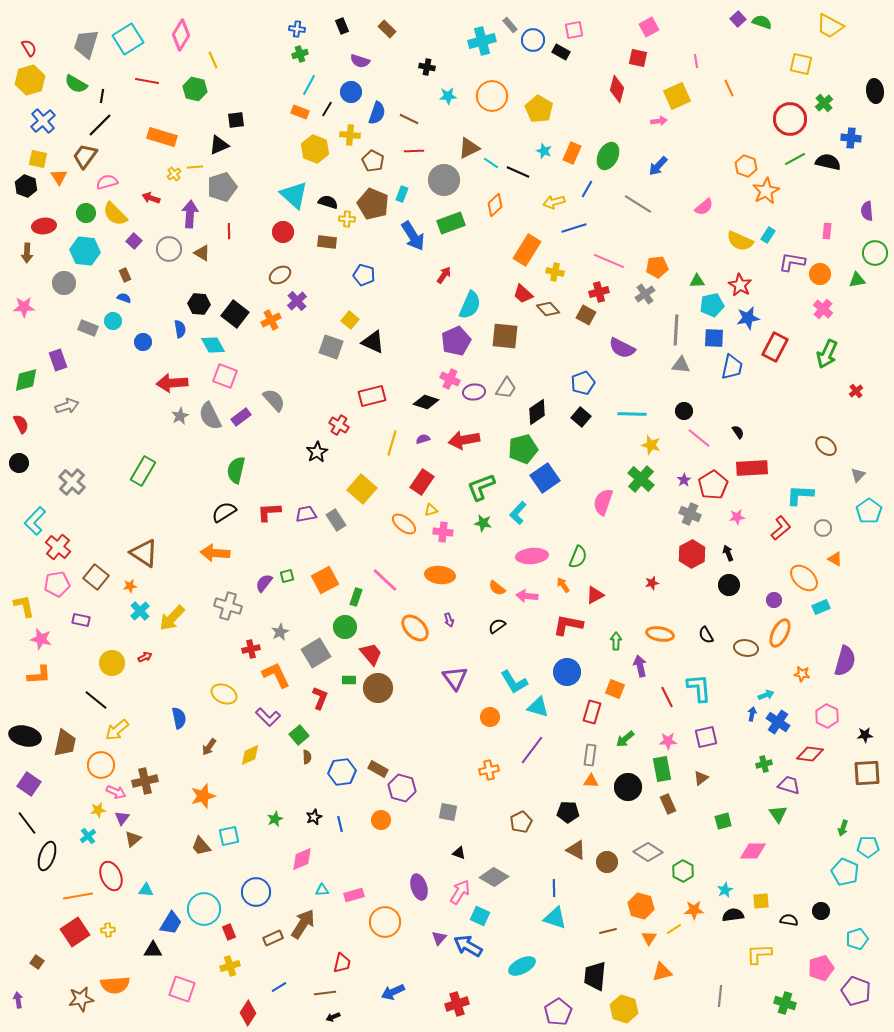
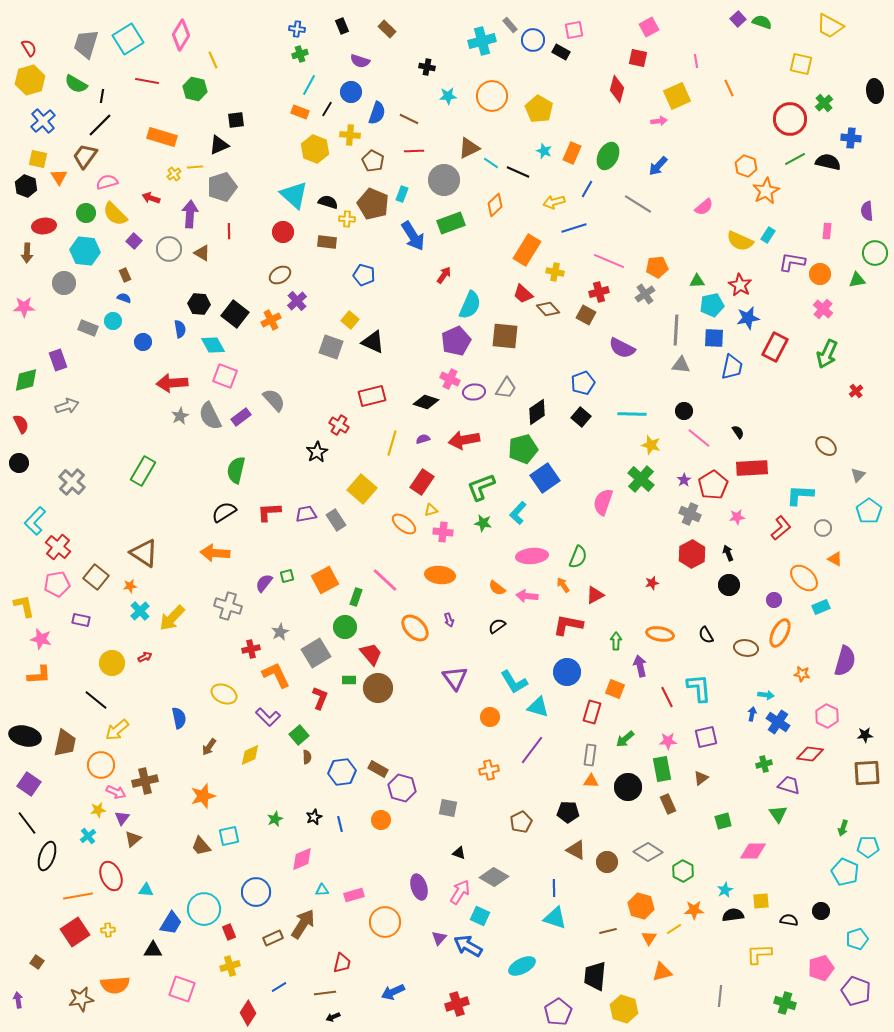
cyan arrow at (766, 695): rotated 28 degrees clockwise
gray square at (448, 812): moved 4 px up
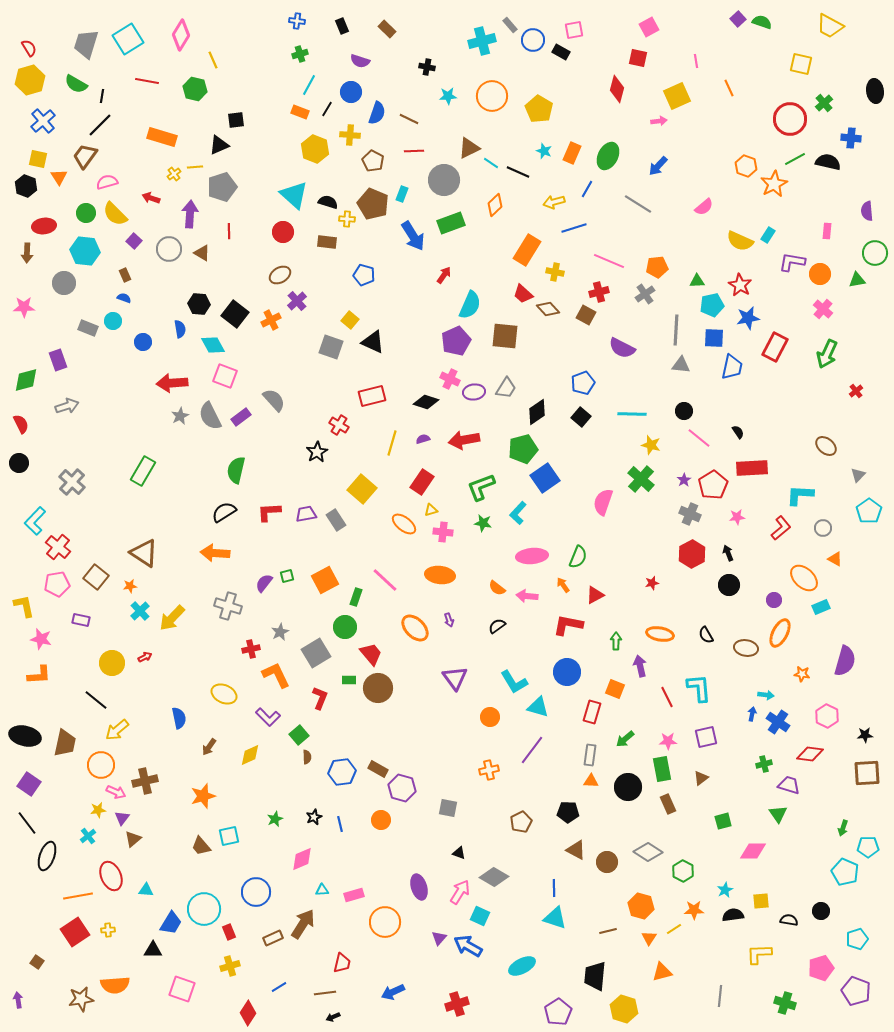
blue cross at (297, 29): moved 8 px up
orange star at (766, 191): moved 8 px right, 7 px up
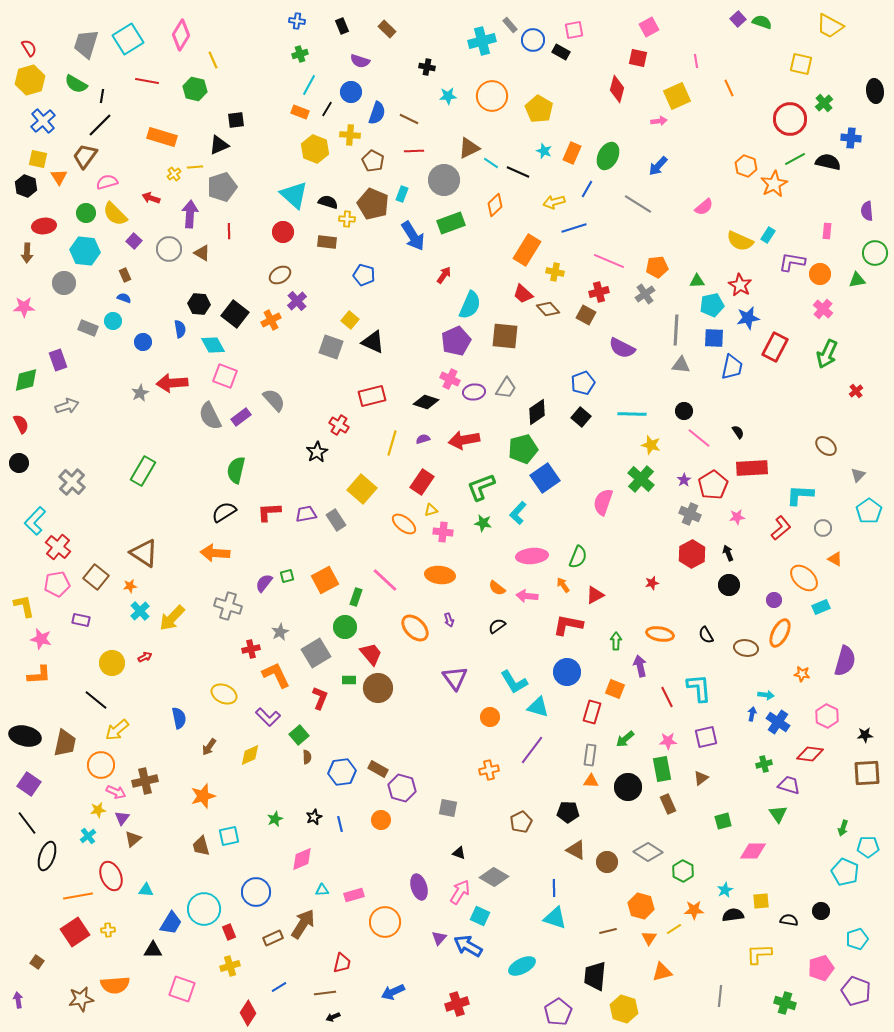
gray star at (180, 416): moved 40 px left, 23 px up
brown trapezoid at (201, 846): rotated 25 degrees clockwise
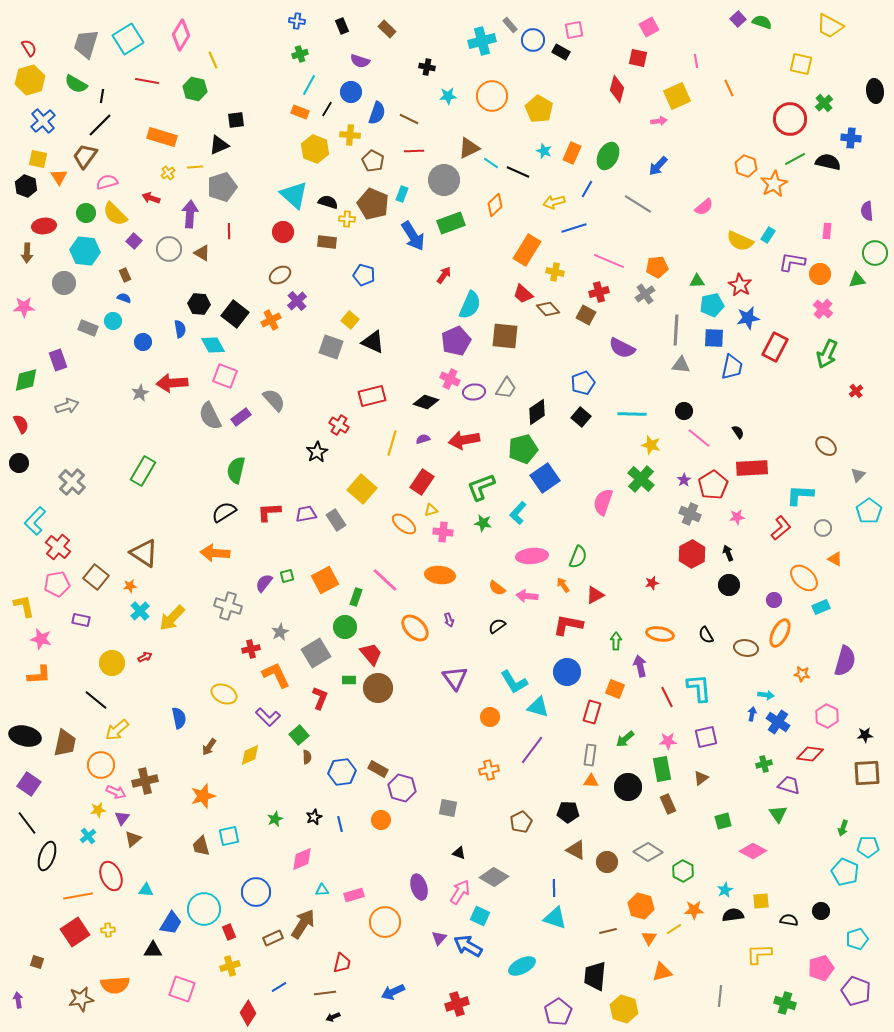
yellow cross at (174, 174): moved 6 px left, 1 px up
pink diamond at (753, 851): rotated 28 degrees clockwise
brown square at (37, 962): rotated 16 degrees counterclockwise
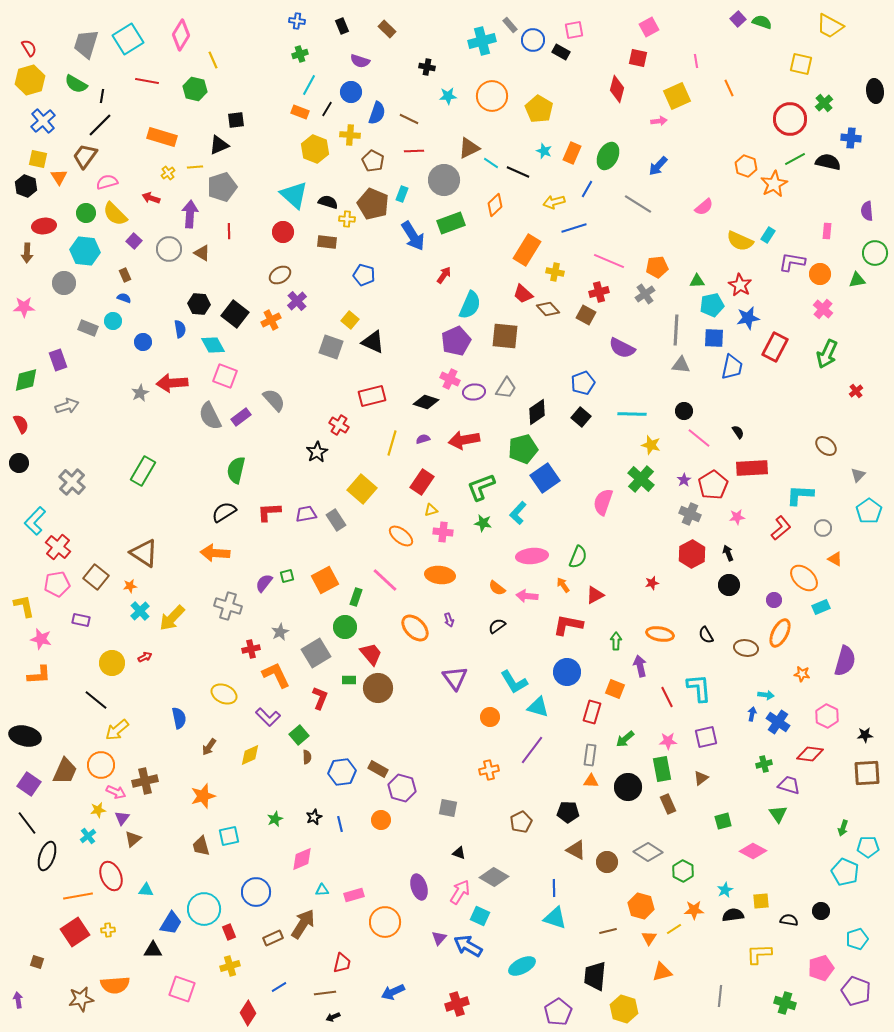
orange ellipse at (404, 524): moved 3 px left, 12 px down
brown trapezoid at (65, 743): moved 28 px down; rotated 12 degrees clockwise
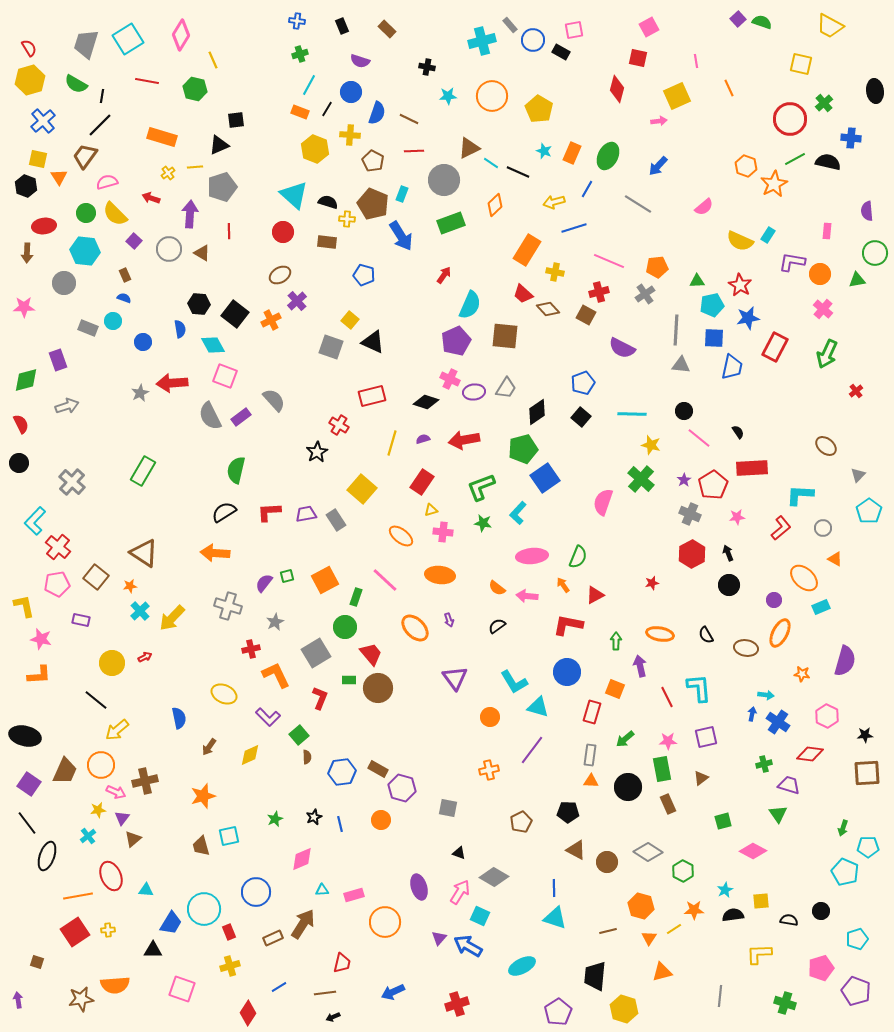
blue arrow at (413, 236): moved 12 px left
gray star at (280, 632): moved 5 px left, 10 px up
